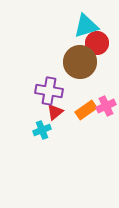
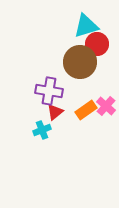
red circle: moved 1 px down
pink cross: rotated 24 degrees counterclockwise
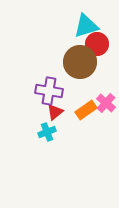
pink cross: moved 3 px up
cyan cross: moved 5 px right, 2 px down
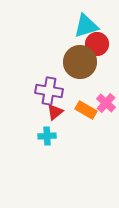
orange rectangle: rotated 65 degrees clockwise
cyan cross: moved 4 px down; rotated 18 degrees clockwise
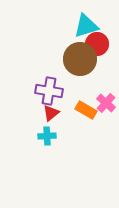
brown circle: moved 3 px up
red triangle: moved 4 px left, 1 px down
